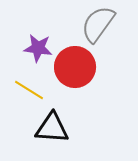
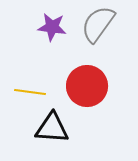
purple star: moved 14 px right, 21 px up
red circle: moved 12 px right, 19 px down
yellow line: moved 1 px right, 2 px down; rotated 24 degrees counterclockwise
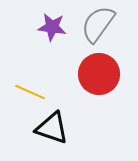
red circle: moved 12 px right, 12 px up
yellow line: rotated 16 degrees clockwise
black triangle: rotated 15 degrees clockwise
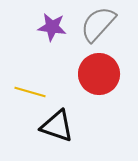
gray semicircle: rotated 6 degrees clockwise
yellow line: rotated 8 degrees counterclockwise
black triangle: moved 5 px right, 2 px up
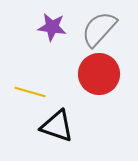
gray semicircle: moved 1 px right, 5 px down
